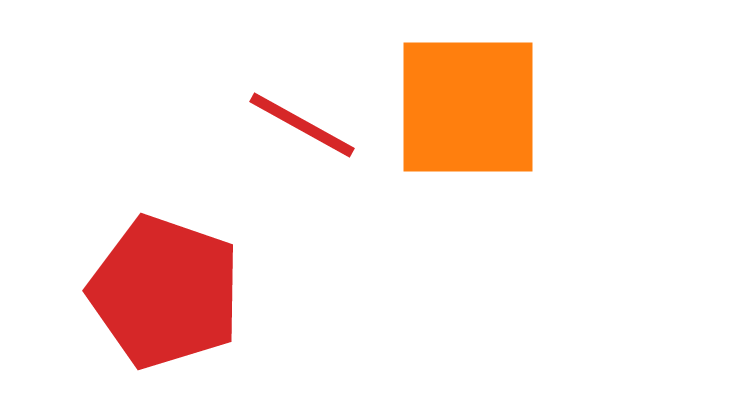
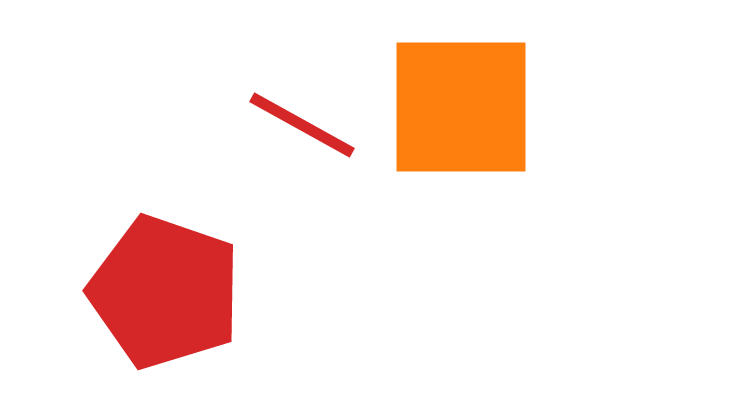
orange square: moved 7 px left
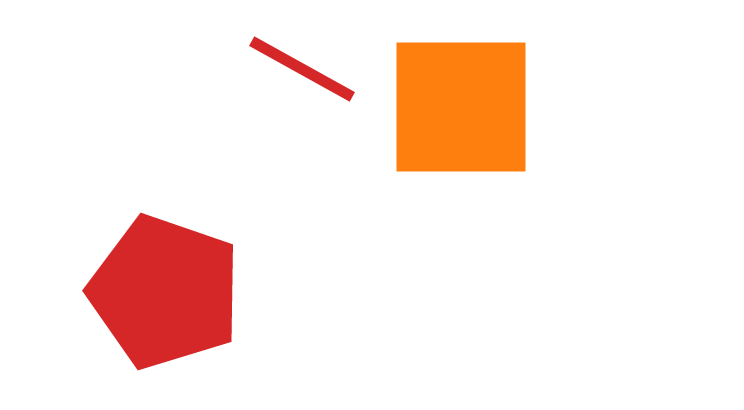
red line: moved 56 px up
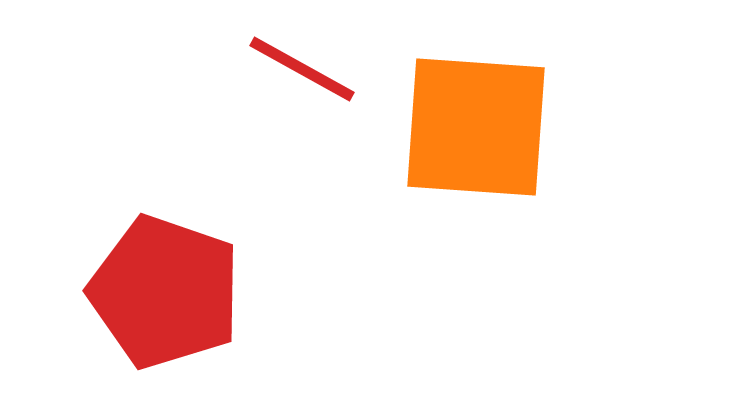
orange square: moved 15 px right, 20 px down; rotated 4 degrees clockwise
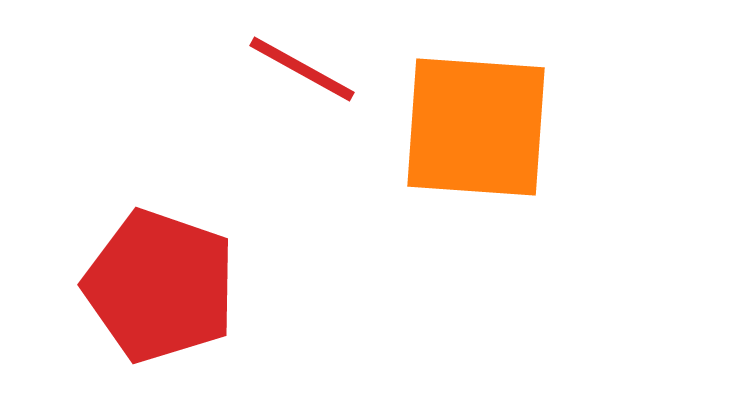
red pentagon: moved 5 px left, 6 px up
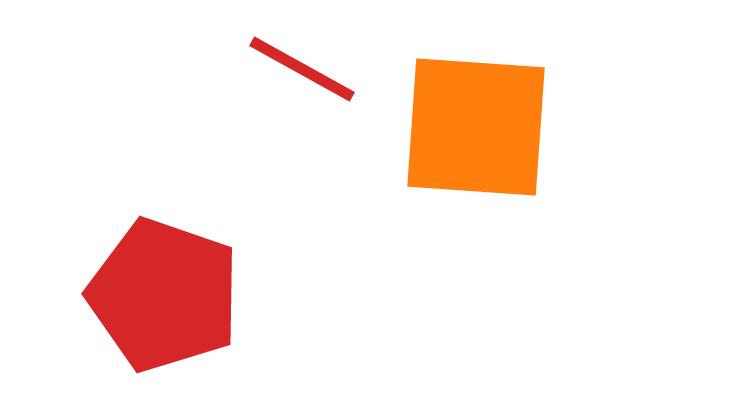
red pentagon: moved 4 px right, 9 px down
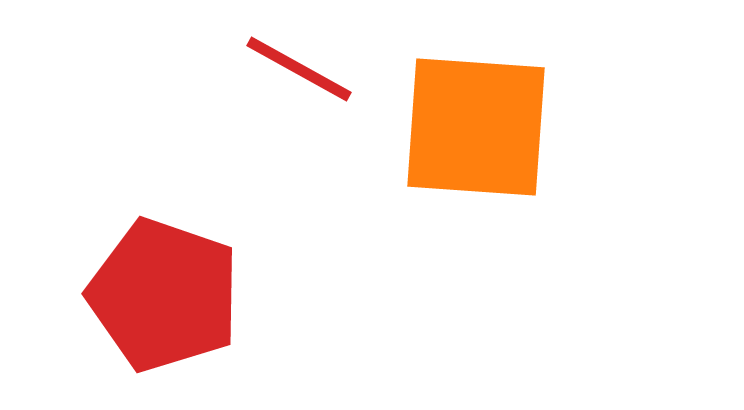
red line: moved 3 px left
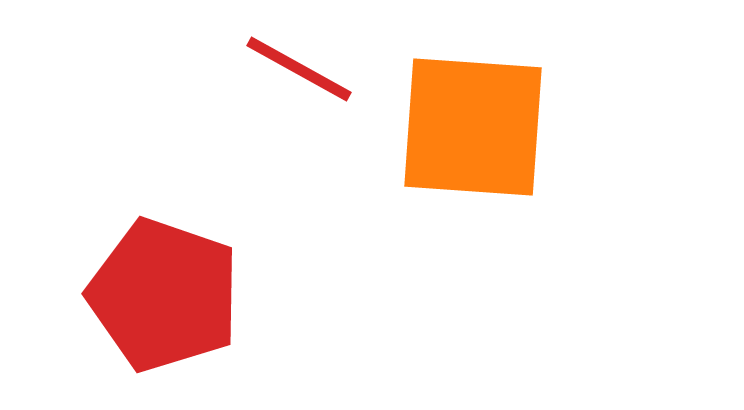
orange square: moved 3 px left
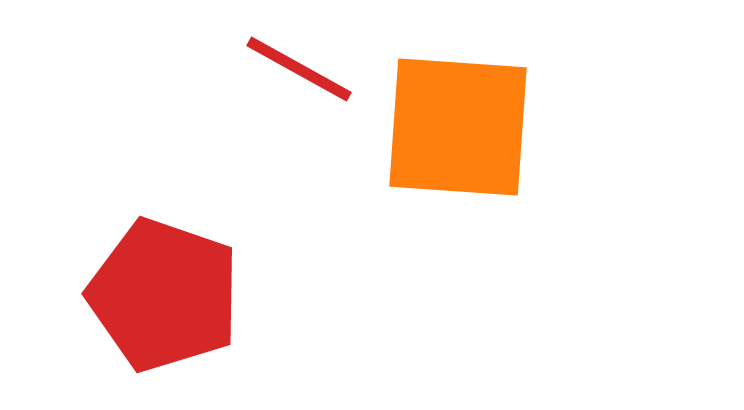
orange square: moved 15 px left
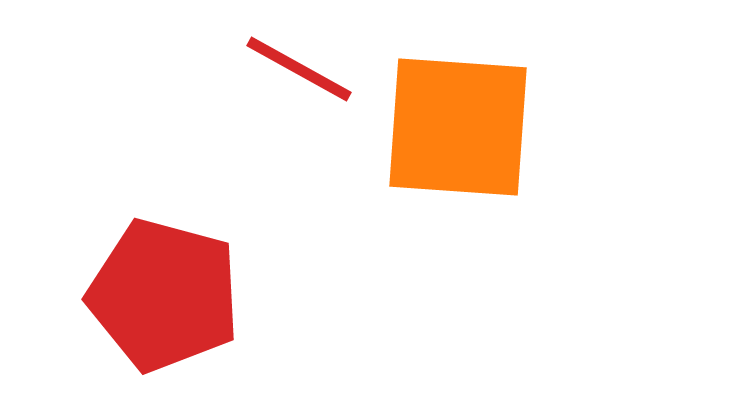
red pentagon: rotated 4 degrees counterclockwise
